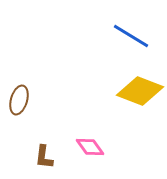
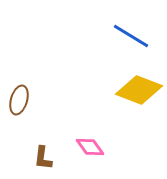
yellow diamond: moved 1 px left, 1 px up
brown L-shape: moved 1 px left, 1 px down
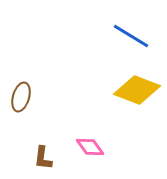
yellow diamond: moved 2 px left
brown ellipse: moved 2 px right, 3 px up
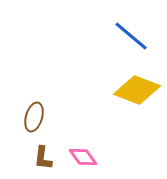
blue line: rotated 9 degrees clockwise
brown ellipse: moved 13 px right, 20 px down
pink diamond: moved 7 px left, 10 px down
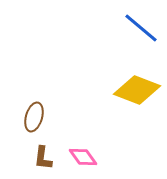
blue line: moved 10 px right, 8 px up
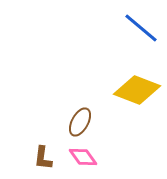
brown ellipse: moved 46 px right, 5 px down; rotated 12 degrees clockwise
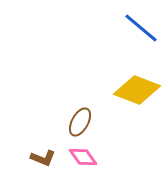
brown L-shape: rotated 75 degrees counterclockwise
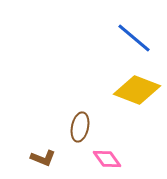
blue line: moved 7 px left, 10 px down
brown ellipse: moved 5 px down; rotated 16 degrees counterclockwise
pink diamond: moved 24 px right, 2 px down
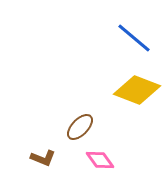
brown ellipse: rotated 32 degrees clockwise
pink diamond: moved 7 px left, 1 px down
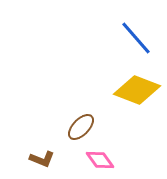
blue line: moved 2 px right; rotated 9 degrees clockwise
brown ellipse: moved 1 px right
brown L-shape: moved 1 px left, 1 px down
